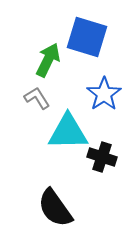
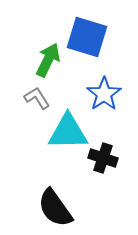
black cross: moved 1 px right, 1 px down
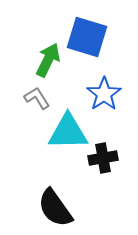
black cross: rotated 28 degrees counterclockwise
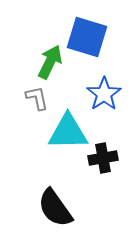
green arrow: moved 2 px right, 2 px down
gray L-shape: rotated 20 degrees clockwise
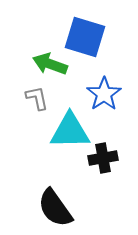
blue square: moved 2 px left
green arrow: moved 2 px down; rotated 96 degrees counterclockwise
cyan triangle: moved 2 px right, 1 px up
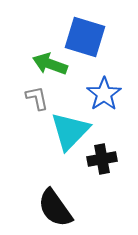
cyan triangle: rotated 45 degrees counterclockwise
black cross: moved 1 px left, 1 px down
